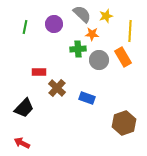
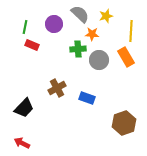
gray semicircle: moved 2 px left
yellow line: moved 1 px right
orange rectangle: moved 3 px right
red rectangle: moved 7 px left, 27 px up; rotated 24 degrees clockwise
brown cross: rotated 18 degrees clockwise
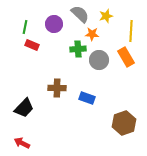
brown cross: rotated 30 degrees clockwise
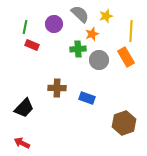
orange star: rotated 24 degrees counterclockwise
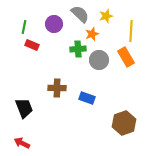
green line: moved 1 px left
black trapezoid: rotated 65 degrees counterclockwise
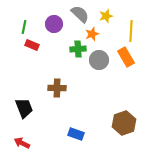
blue rectangle: moved 11 px left, 36 px down
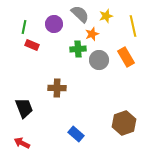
yellow line: moved 2 px right, 5 px up; rotated 15 degrees counterclockwise
blue rectangle: rotated 21 degrees clockwise
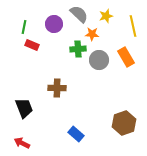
gray semicircle: moved 1 px left
orange star: rotated 24 degrees clockwise
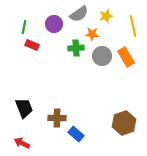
gray semicircle: rotated 102 degrees clockwise
green cross: moved 2 px left, 1 px up
gray circle: moved 3 px right, 4 px up
brown cross: moved 30 px down
